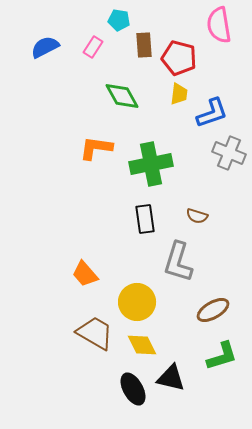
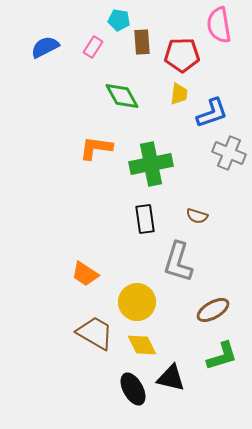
brown rectangle: moved 2 px left, 3 px up
red pentagon: moved 3 px right, 3 px up; rotated 16 degrees counterclockwise
orange trapezoid: rotated 16 degrees counterclockwise
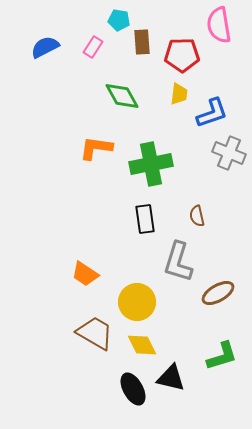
brown semicircle: rotated 60 degrees clockwise
brown ellipse: moved 5 px right, 17 px up
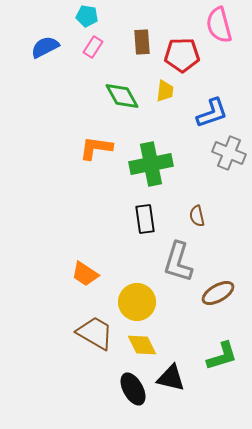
cyan pentagon: moved 32 px left, 4 px up
pink semicircle: rotated 6 degrees counterclockwise
yellow trapezoid: moved 14 px left, 3 px up
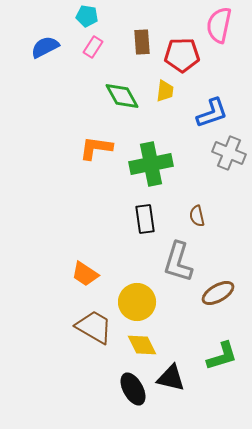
pink semicircle: rotated 27 degrees clockwise
brown trapezoid: moved 1 px left, 6 px up
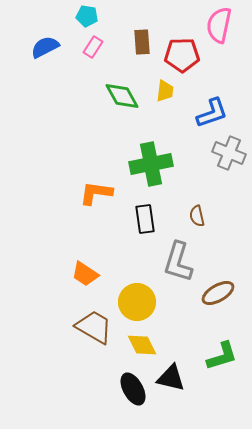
orange L-shape: moved 45 px down
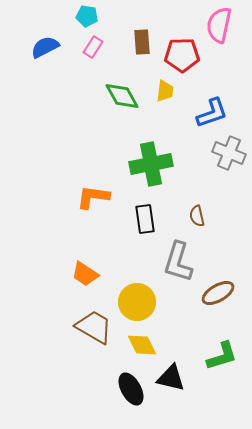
orange L-shape: moved 3 px left, 4 px down
black ellipse: moved 2 px left
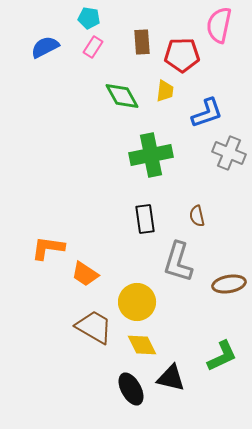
cyan pentagon: moved 2 px right, 2 px down
blue L-shape: moved 5 px left
green cross: moved 9 px up
orange L-shape: moved 45 px left, 51 px down
brown ellipse: moved 11 px right, 9 px up; rotated 20 degrees clockwise
green L-shape: rotated 8 degrees counterclockwise
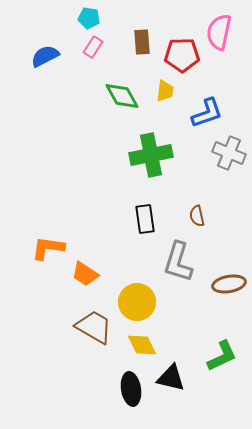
pink semicircle: moved 7 px down
blue semicircle: moved 9 px down
black ellipse: rotated 20 degrees clockwise
